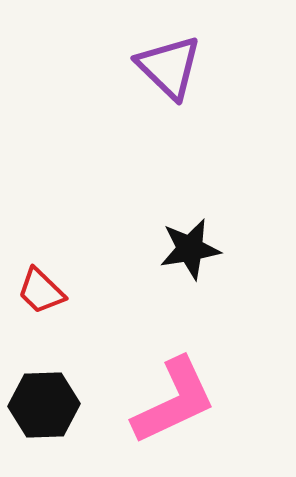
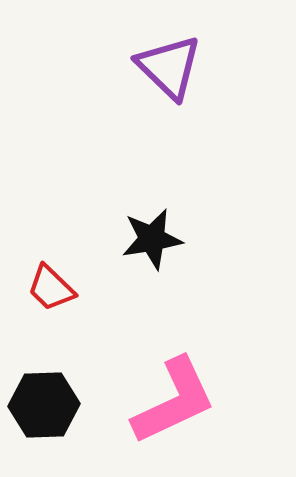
black star: moved 38 px left, 10 px up
red trapezoid: moved 10 px right, 3 px up
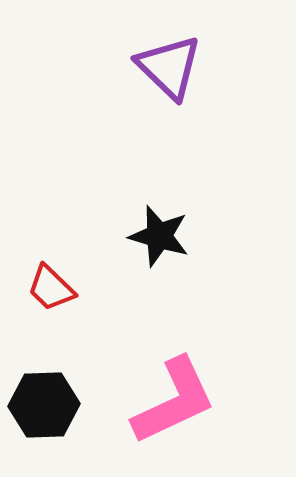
black star: moved 7 px right, 3 px up; rotated 26 degrees clockwise
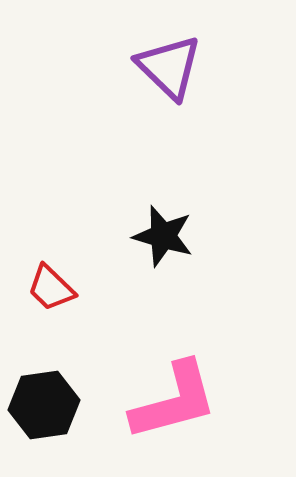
black star: moved 4 px right
pink L-shape: rotated 10 degrees clockwise
black hexagon: rotated 6 degrees counterclockwise
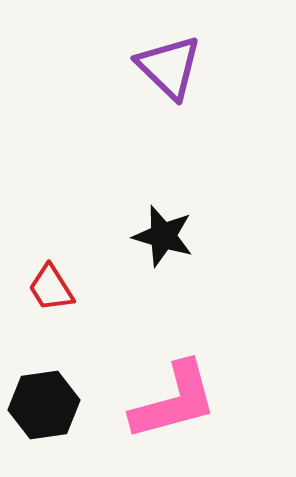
red trapezoid: rotated 14 degrees clockwise
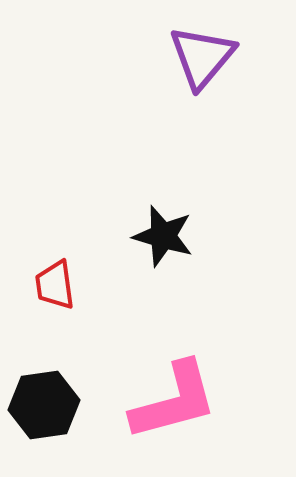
purple triangle: moved 33 px right, 10 px up; rotated 26 degrees clockwise
red trapezoid: moved 4 px right, 3 px up; rotated 24 degrees clockwise
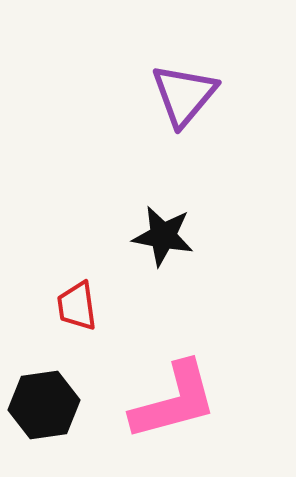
purple triangle: moved 18 px left, 38 px down
black star: rotated 6 degrees counterclockwise
red trapezoid: moved 22 px right, 21 px down
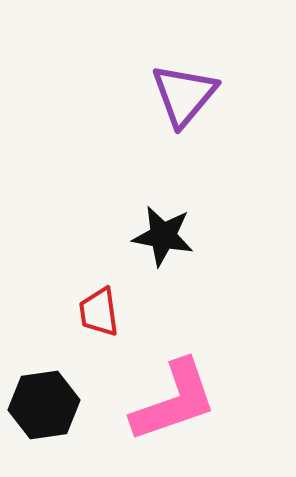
red trapezoid: moved 22 px right, 6 px down
pink L-shape: rotated 4 degrees counterclockwise
